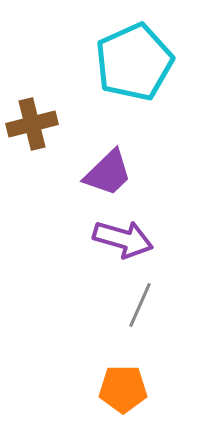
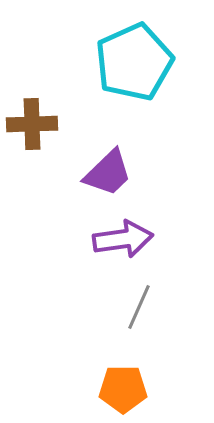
brown cross: rotated 12 degrees clockwise
purple arrow: rotated 24 degrees counterclockwise
gray line: moved 1 px left, 2 px down
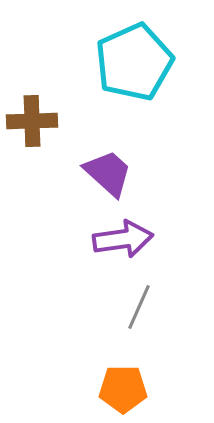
brown cross: moved 3 px up
purple trapezoid: rotated 94 degrees counterclockwise
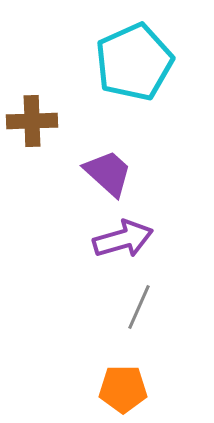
purple arrow: rotated 8 degrees counterclockwise
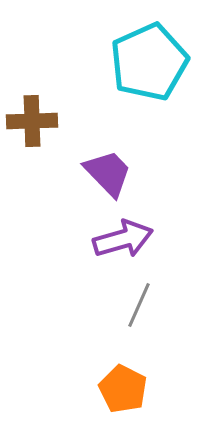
cyan pentagon: moved 15 px right
purple trapezoid: rotated 4 degrees clockwise
gray line: moved 2 px up
orange pentagon: rotated 27 degrees clockwise
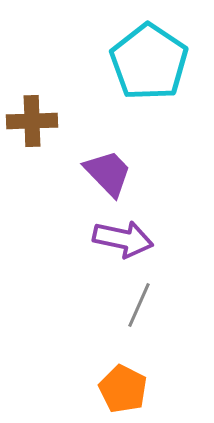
cyan pentagon: rotated 14 degrees counterclockwise
purple arrow: rotated 28 degrees clockwise
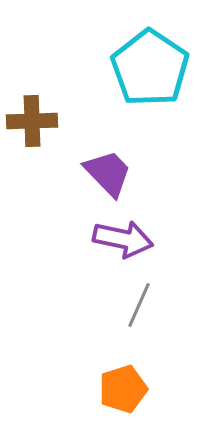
cyan pentagon: moved 1 px right, 6 px down
orange pentagon: rotated 27 degrees clockwise
